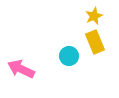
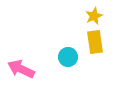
yellow rectangle: rotated 15 degrees clockwise
cyan circle: moved 1 px left, 1 px down
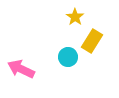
yellow star: moved 19 px left, 1 px down; rotated 12 degrees counterclockwise
yellow rectangle: moved 3 px left, 1 px up; rotated 40 degrees clockwise
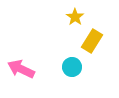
cyan circle: moved 4 px right, 10 px down
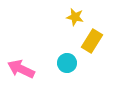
yellow star: rotated 24 degrees counterclockwise
cyan circle: moved 5 px left, 4 px up
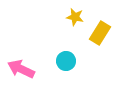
yellow rectangle: moved 8 px right, 8 px up
cyan circle: moved 1 px left, 2 px up
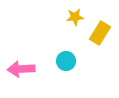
yellow star: rotated 18 degrees counterclockwise
pink arrow: rotated 28 degrees counterclockwise
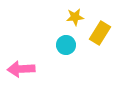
cyan circle: moved 16 px up
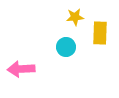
yellow rectangle: rotated 30 degrees counterclockwise
cyan circle: moved 2 px down
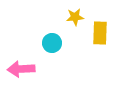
cyan circle: moved 14 px left, 4 px up
